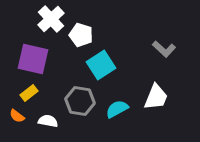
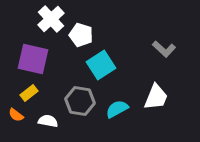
orange semicircle: moved 1 px left, 1 px up
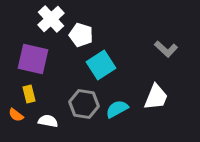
gray L-shape: moved 2 px right
yellow rectangle: moved 1 px down; rotated 66 degrees counterclockwise
gray hexagon: moved 4 px right, 3 px down
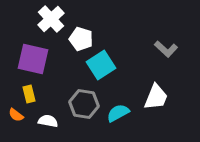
white pentagon: moved 4 px down
cyan semicircle: moved 1 px right, 4 px down
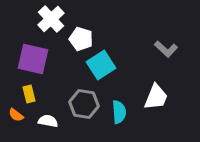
cyan semicircle: moved 1 px right, 1 px up; rotated 115 degrees clockwise
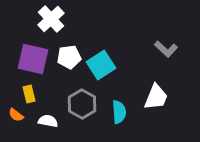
white pentagon: moved 12 px left, 18 px down; rotated 25 degrees counterclockwise
gray hexagon: moved 2 px left; rotated 20 degrees clockwise
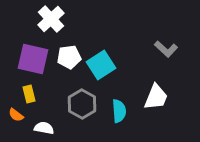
cyan semicircle: moved 1 px up
white semicircle: moved 4 px left, 7 px down
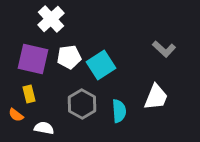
gray L-shape: moved 2 px left
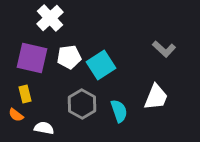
white cross: moved 1 px left, 1 px up
purple square: moved 1 px left, 1 px up
yellow rectangle: moved 4 px left
cyan semicircle: rotated 15 degrees counterclockwise
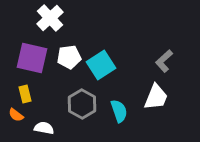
gray L-shape: moved 12 px down; rotated 95 degrees clockwise
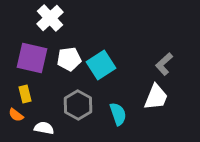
white pentagon: moved 2 px down
gray L-shape: moved 3 px down
gray hexagon: moved 4 px left, 1 px down
cyan semicircle: moved 1 px left, 3 px down
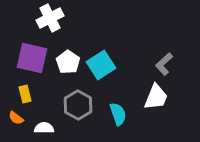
white cross: rotated 16 degrees clockwise
white pentagon: moved 1 px left, 3 px down; rotated 30 degrees counterclockwise
orange semicircle: moved 3 px down
white semicircle: rotated 12 degrees counterclockwise
